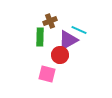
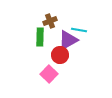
cyan line: rotated 14 degrees counterclockwise
pink square: moved 2 px right; rotated 30 degrees clockwise
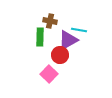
brown cross: rotated 32 degrees clockwise
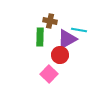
purple triangle: moved 1 px left, 1 px up
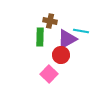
cyan line: moved 2 px right, 1 px down
red circle: moved 1 px right
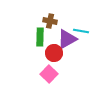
red circle: moved 7 px left, 2 px up
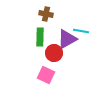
brown cross: moved 4 px left, 7 px up
pink square: moved 3 px left, 1 px down; rotated 18 degrees counterclockwise
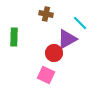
cyan line: moved 1 px left, 8 px up; rotated 35 degrees clockwise
green rectangle: moved 26 px left
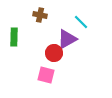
brown cross: moved 6 px left, 1 px down
cyan line: moved 1 px right, 1 px up
pink square: rotated 12 degrees counterclockwise
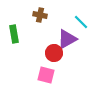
green rectangle: moved 3 px up; rotated 12 degrees counterclockwise
